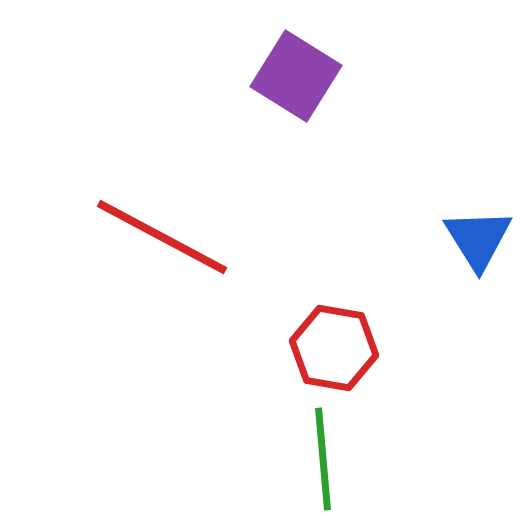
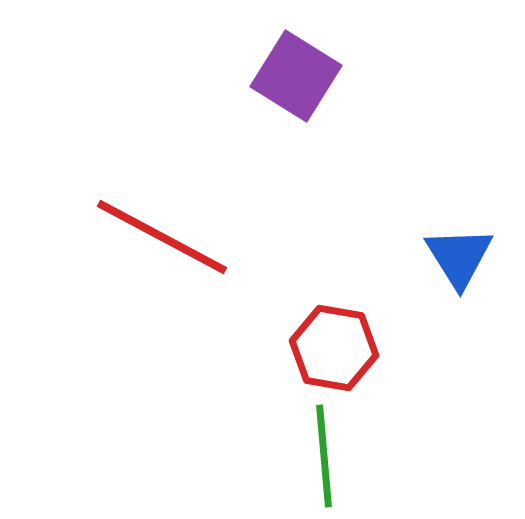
blue triangle: moved 19 px left, 18 px down
green line: moved 1 px right, 3 px up
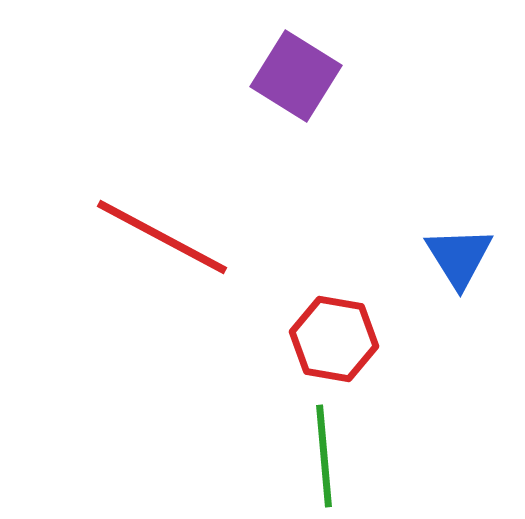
red hexagon: moved 9 px up
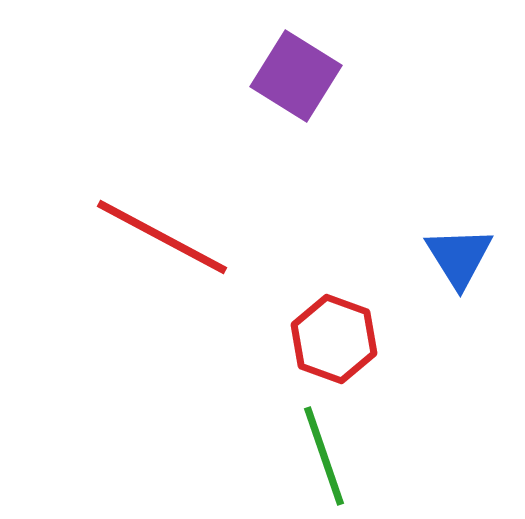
red hexagon: rotated 10 degrees clockwise
green line: rotated 14 degrees counterclockwise
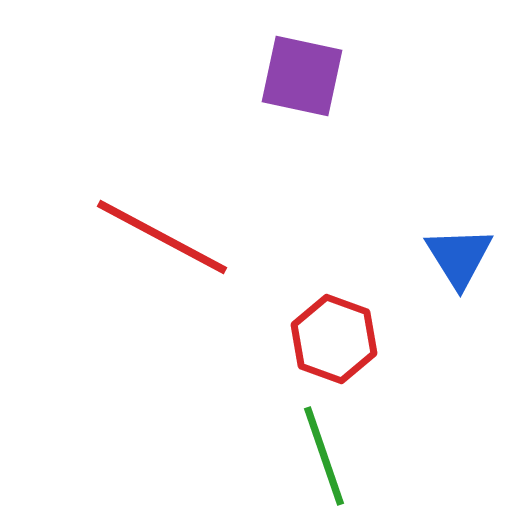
purple square: moved 6 px right; rotated 20 degrees counterclockwise
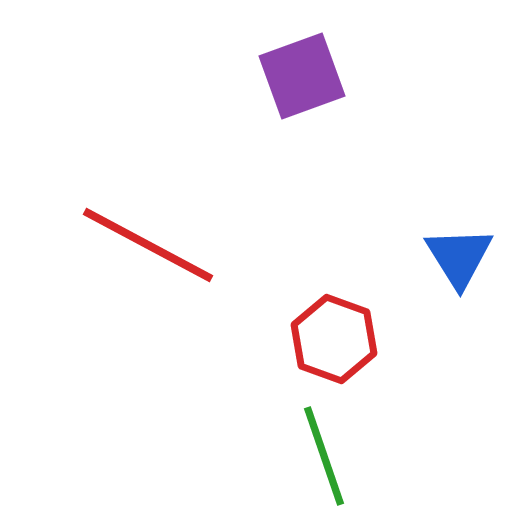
purple square: rotated 32 degrees counterclockwise
red line: moved 14 px left, 8 px down
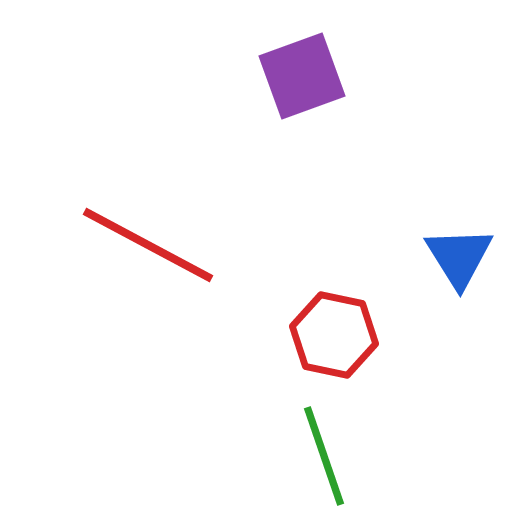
red hexagon: moved 4 px up; rotated 8 degrees counterclockwise
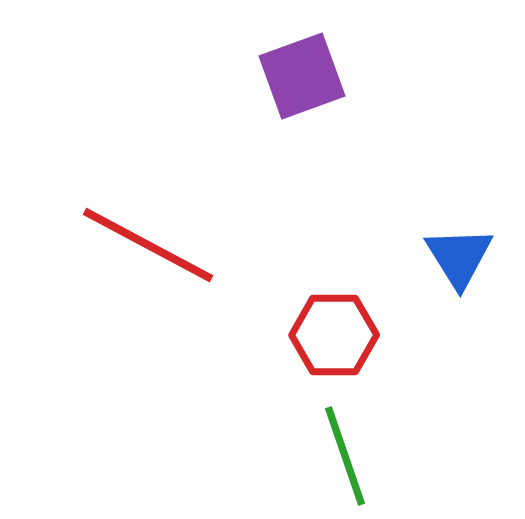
red hexagon: rotated 12 degrees counterclockwise
green line: moved 21 px right
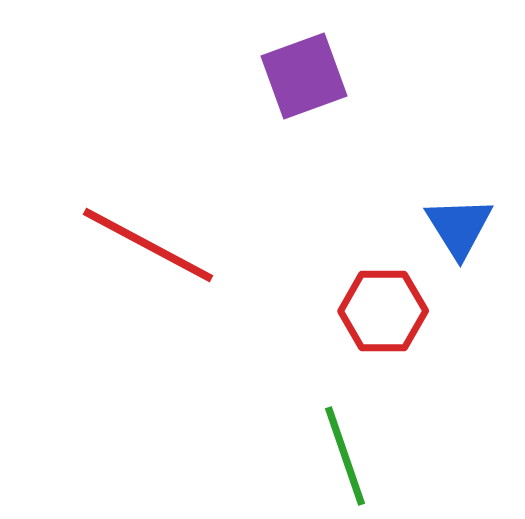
purple square: moved 2 px right
blue triangle: moved 30 px up
red hexagon: moved 49 px right, 24 px up
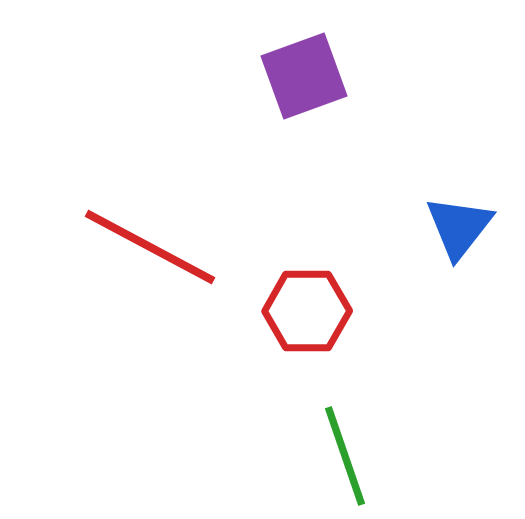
blue triangle: rotated 10 degrees clockwise
red line: moved 2 px right, 2 px down
red hexagon: moved 76 px left
